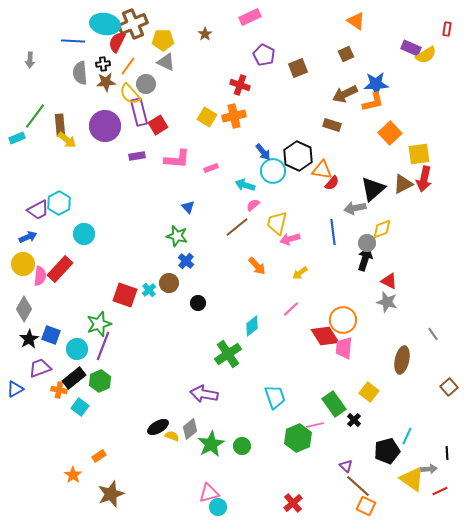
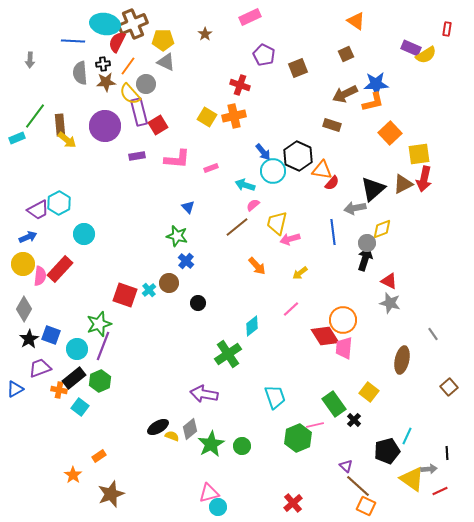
gray star at (387, 302): moved 3 px right, 1 px down
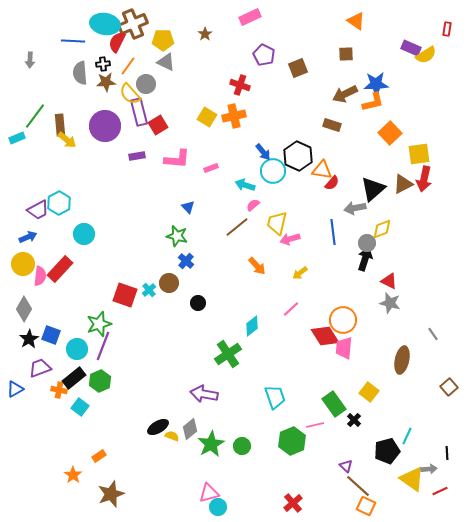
brown square at (346, 54): rotated 21 degrees clockwise
green hexagon at (298, 438): moved 6 px left, 3 px down
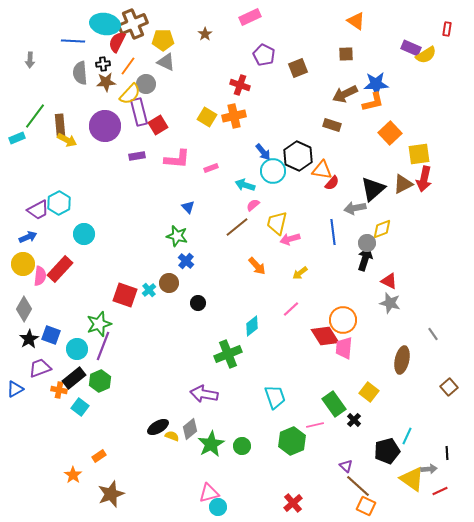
yellow semicircle at (130, 94): rotated 95 degrees counterclockwise
yellow arrow at (67, 140): rotated 12 degrees counterclockwise
green cross at (228, 354): rotated 12 degrees clockwise
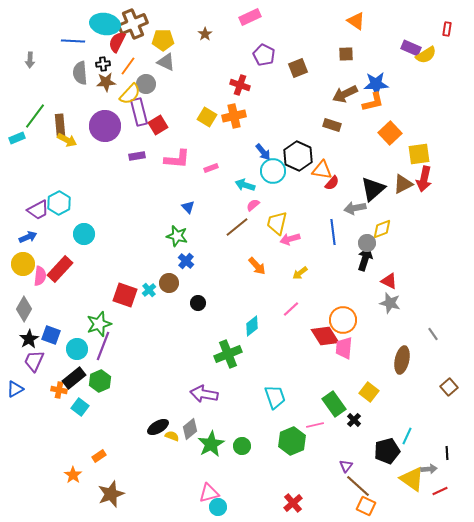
purple trapezoid at (40, 368): moved 6 px left, 7 px up; rotated 45 degrees counterclockwise
purple triangle at (346, 466): rotated 24 degrees clockwise
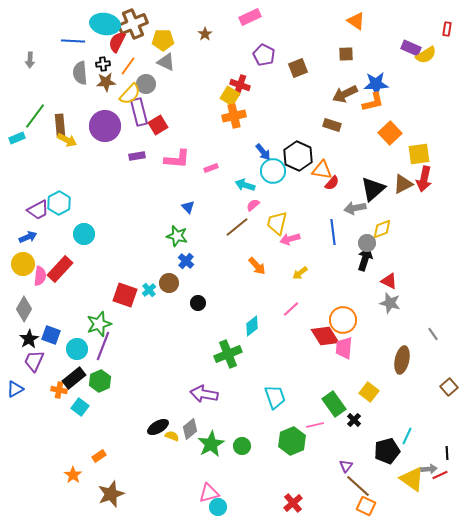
yellow square at (207, 117): moved 23 px right, 21 px up
red line at (440, 491): moved 16 px up
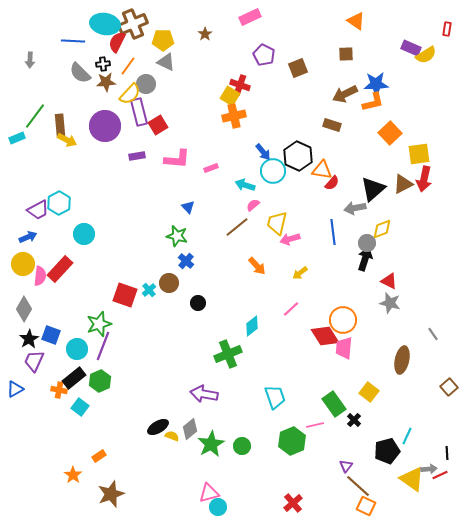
gray semicircle at (80, 73): rotated 40 degrees counterclockwise
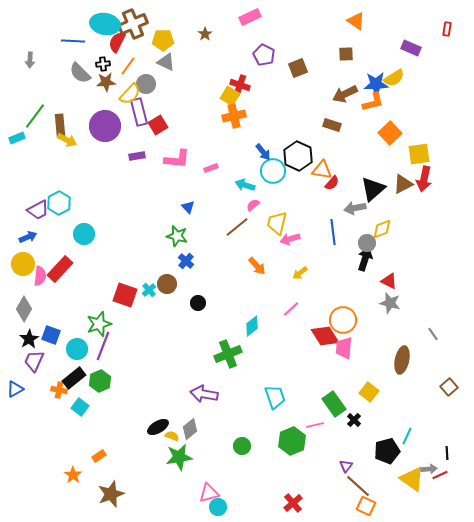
yellow semicircle at (426, 55): moved 32 px left, 23 px down
brown circle at (169, 283): moved 2 px left, 1 px down
green star at (211, 444): moved 32 px left, 13 px down; rotated 20 degrees clockwise
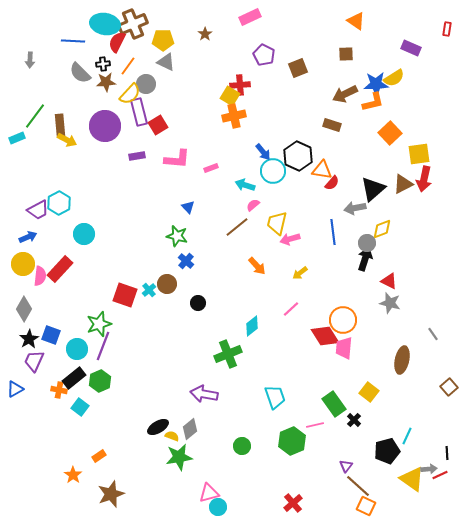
red cross at (240, 85): rotated 24 degrees counterclockwise
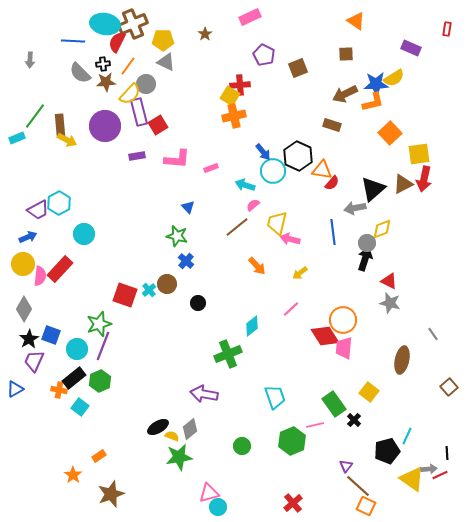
pink arrow at (290, 239): rotated 30 degrees clockwise
